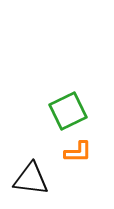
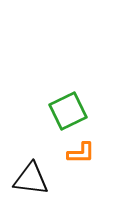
orange L-shape: moved 3 px right, 1 px down
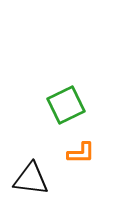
green square: moved 2 px left, 6 px up
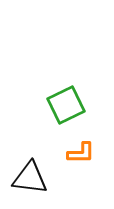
black triangle: moved 1 px left, 1 px up
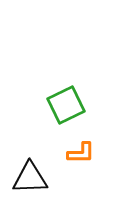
black triangle: rotated 9 degrees counterclockwise
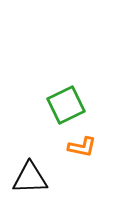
orange L-shape: moved 1 px right, 6 px up; rotated 12 degrees clockwise
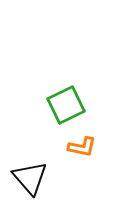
black triangle: rotated 51 degrees clockwise
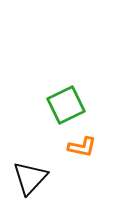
black triangle: rotated 24 degrees clockwise
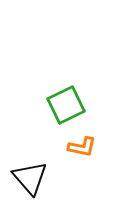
black triangle: rotated 24 degrees counterclockwise
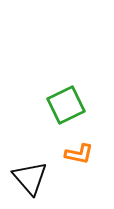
orange L-shape: moved 3 px left, 7 px down
